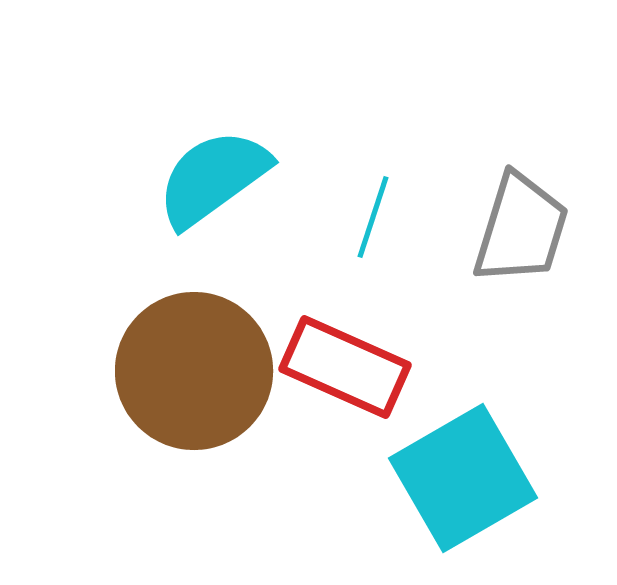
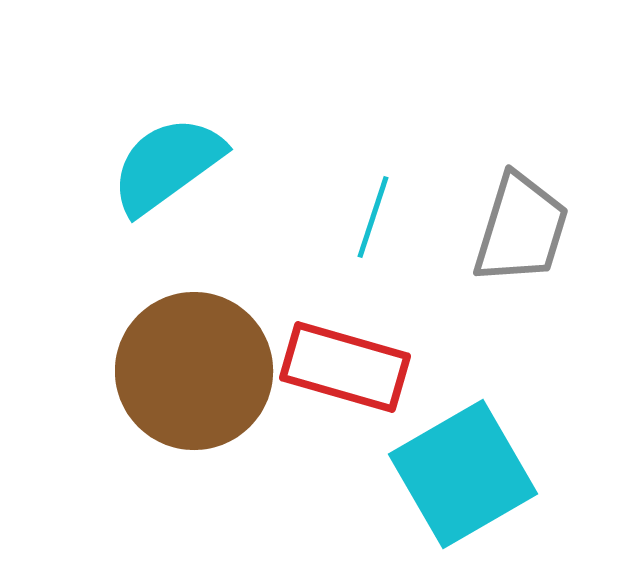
cyan semicircle: moved 46 px left, 13 px up
red rectangle: rotated 8 degrees counterclockwise
cyan square: moved 4 px up
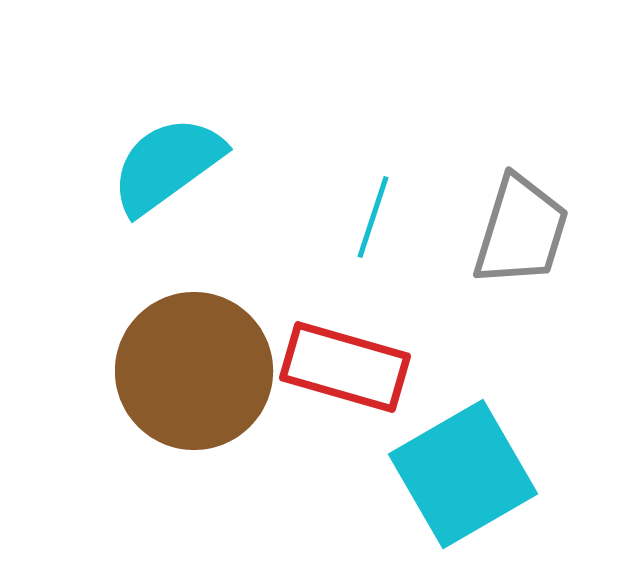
gray trapezoid: moved 2 px down
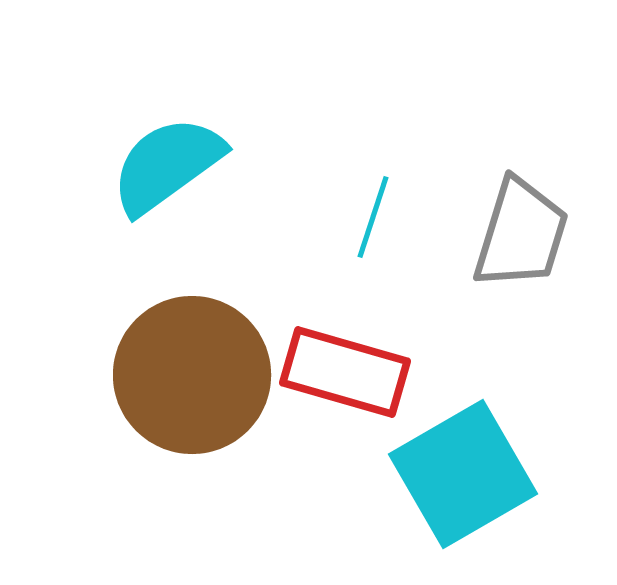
gray trapezoid: moved 3 px down
red rectangle: moved 5 px down
brown circle: moved 2 px left, 4 px down
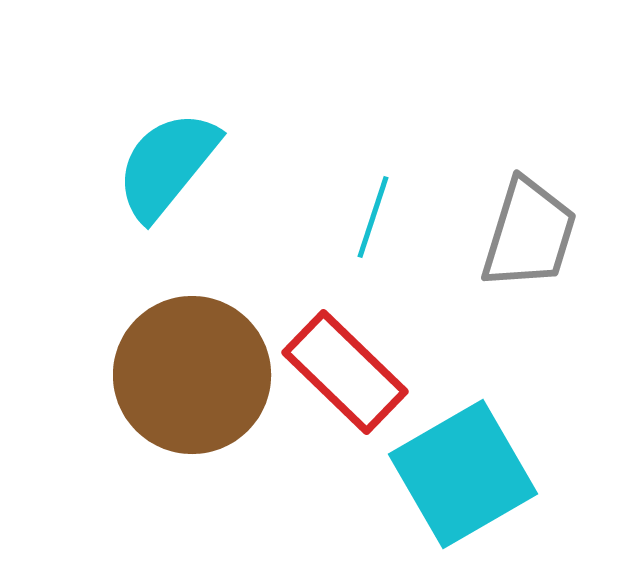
cyan semicircle: rotated 15 degrees counterclockwise
gray trapezoid: moved 8 px right
red rectangle: rotated 28 degrees clockwise
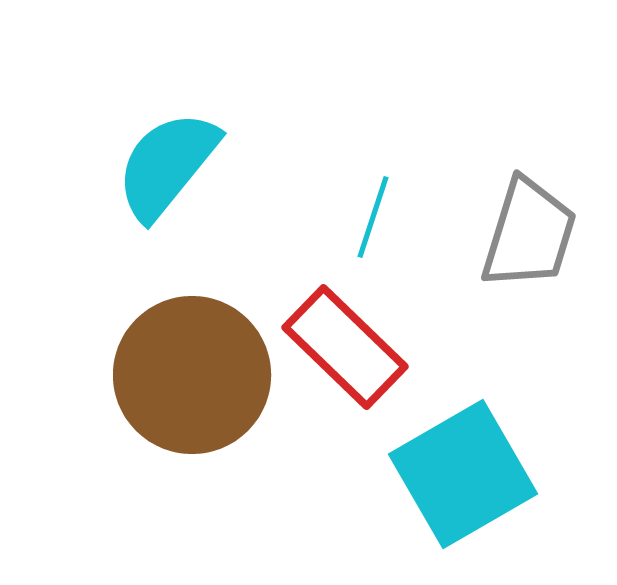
red rectangle: moved 25 px up
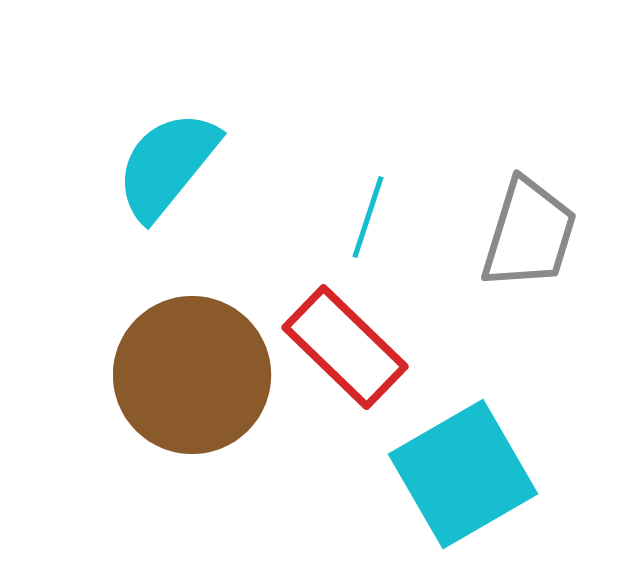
cyan line: moved 5 px left
